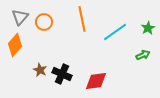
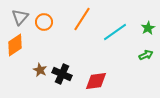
orange line: rotated 45 degrees clockwise
orange diamond: rotated 15 degrees clockwise
green arrow: moved 3 px right
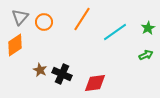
red diamond: moved 1 px left, 2 px down
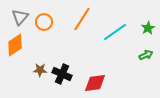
brown star: rotated 24 degrees counterclockwise
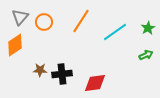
orange line: moved 1 px left, 2 px down
black cross: rotated 30 degrees counterclockwise
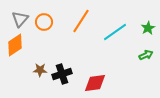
gray triangle: moved 2 px down
black cross: rotated 12 degrees counterclockwise
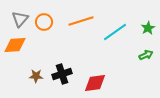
orange line: rotated 40 degrees clockwise
orange diamond: rotated 30 degrees clockwise
brown star: moved 4 px left, 6 px down
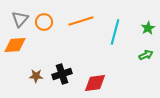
cyan line: rotated 40 degrees counterclockwise
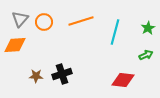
red diamond: moved 28 px right, 3 px up; rotated 15 degrees clockwise
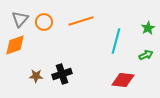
cyan line: moved 1 px right, 9 px down
orange diamond: rotated 15 degrees counterclockwise
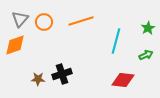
brown star: moved 2 px right, 3 px down
